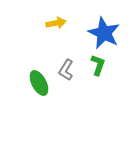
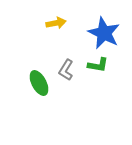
green L-shape: rotated 80 degrees clockwise
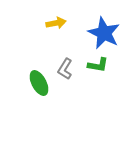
gray L-shape: moved 1 px left, 1 px up
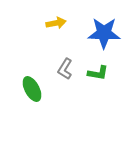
blue star: rotated 24 degrees counterclockwise
green L-shape: moved 8 px down
green ellipse: moved 7 px left, 6 px down
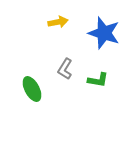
yellow arrow: moved 2 px right, 1 px up
blue star: rotated 16 degrees clockwise
green L-shape: moved 7 px down
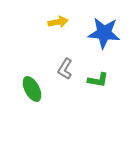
blue star: rotated 12 degrees counterclockwise
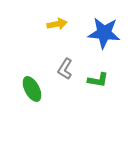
yellow arrow: moved 1 px left, 2 px down
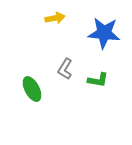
yellow arrow: moved 2 px left, 6 px up
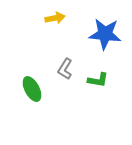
blue star: moved 1 px right, 1 px down
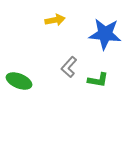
yellow arrow: moved 2 px down
gray L-shape: moved 4 px right, 2 px up; rotated 10 degrees clockwise
green ellipse: moved 13 px left, 8 px up; rotated 40 degrees counterclockwise
